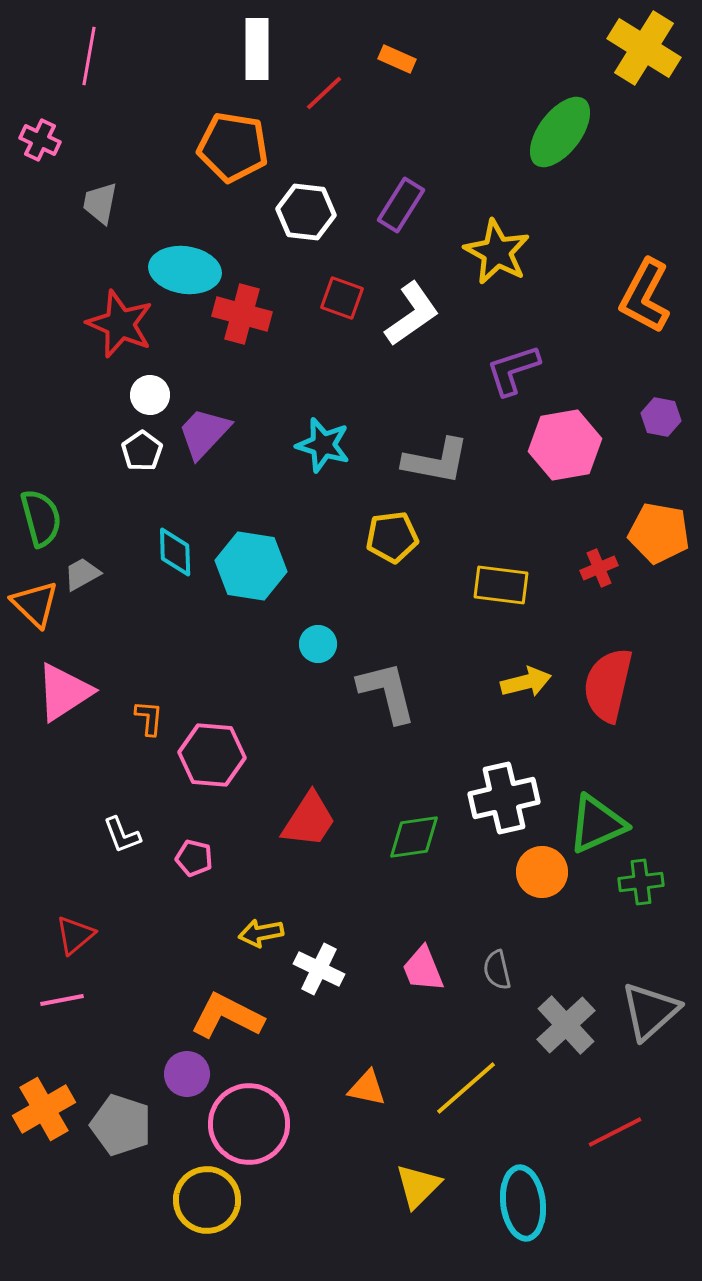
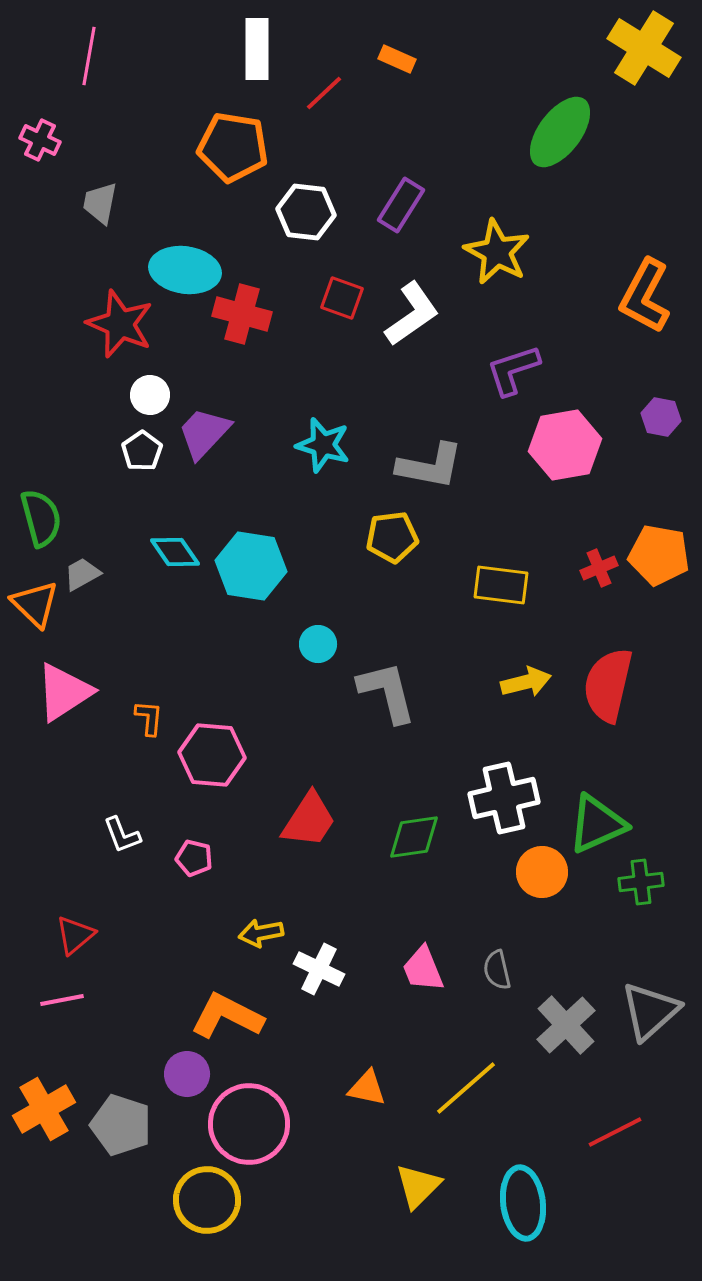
gray L-shape at (436, 461): moved 6 px left, 5 px down
orange pentagon at (659, 533): moved 22 px down
cyan diamond at (175, 552): rotated 33 degrees counterclockwise
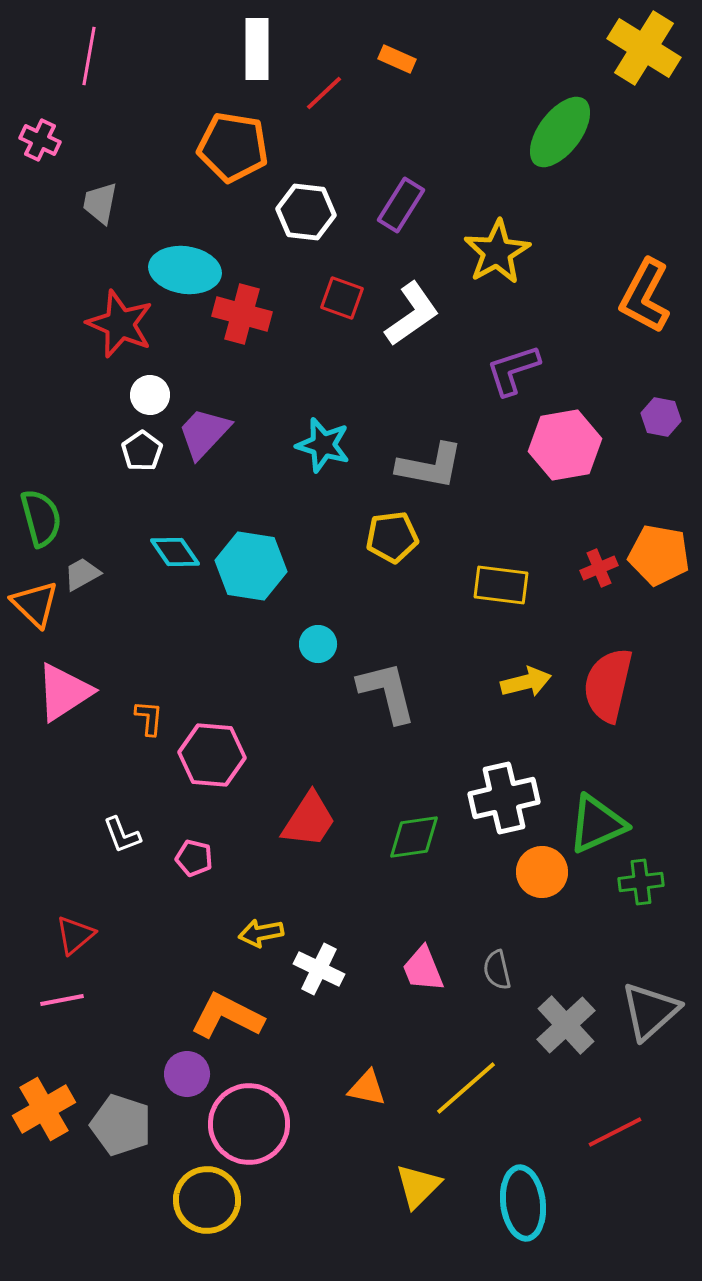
yellow star at (497, 252): rotated 14 degrees clockwise
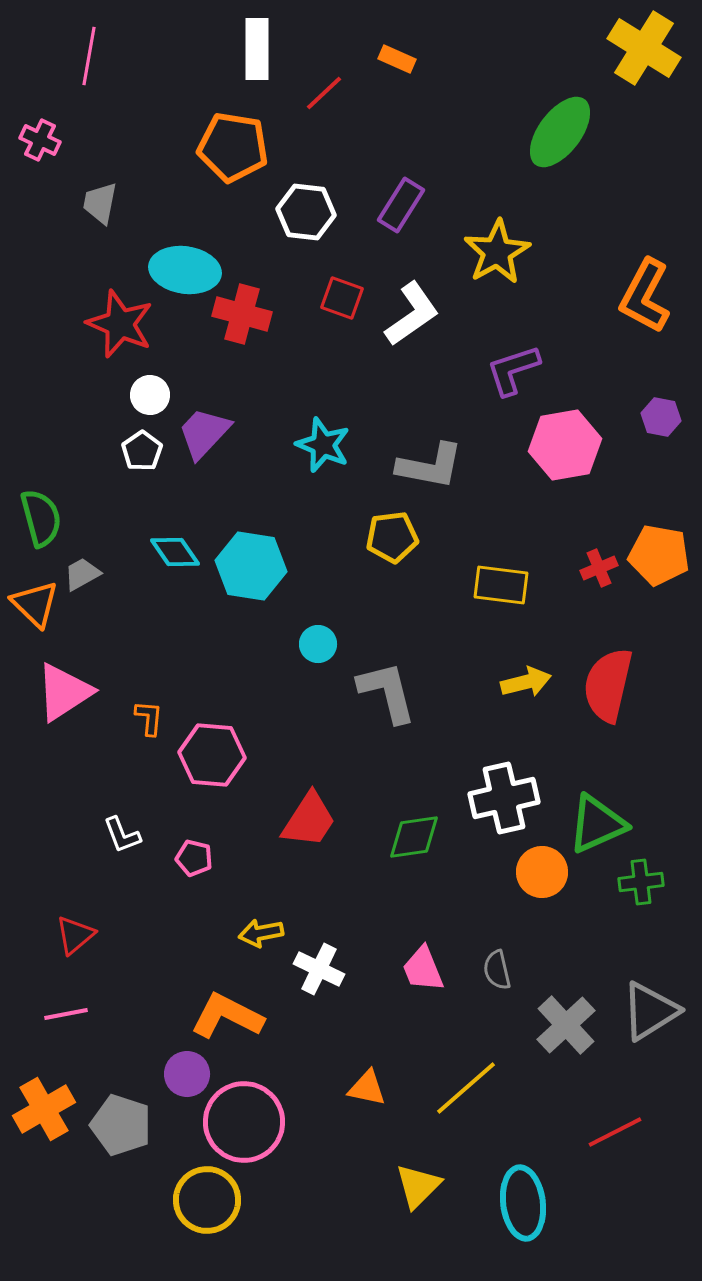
cyan star at (323, 445): rotated 6 degrees clockwise
pink line at (62, 1000): moved 4 px right, 14 px down
gray triangle at (650, 1011): rotated 10 degrees clockwise
pink circle at (249, 1124): moved 5 px left, 2 px up
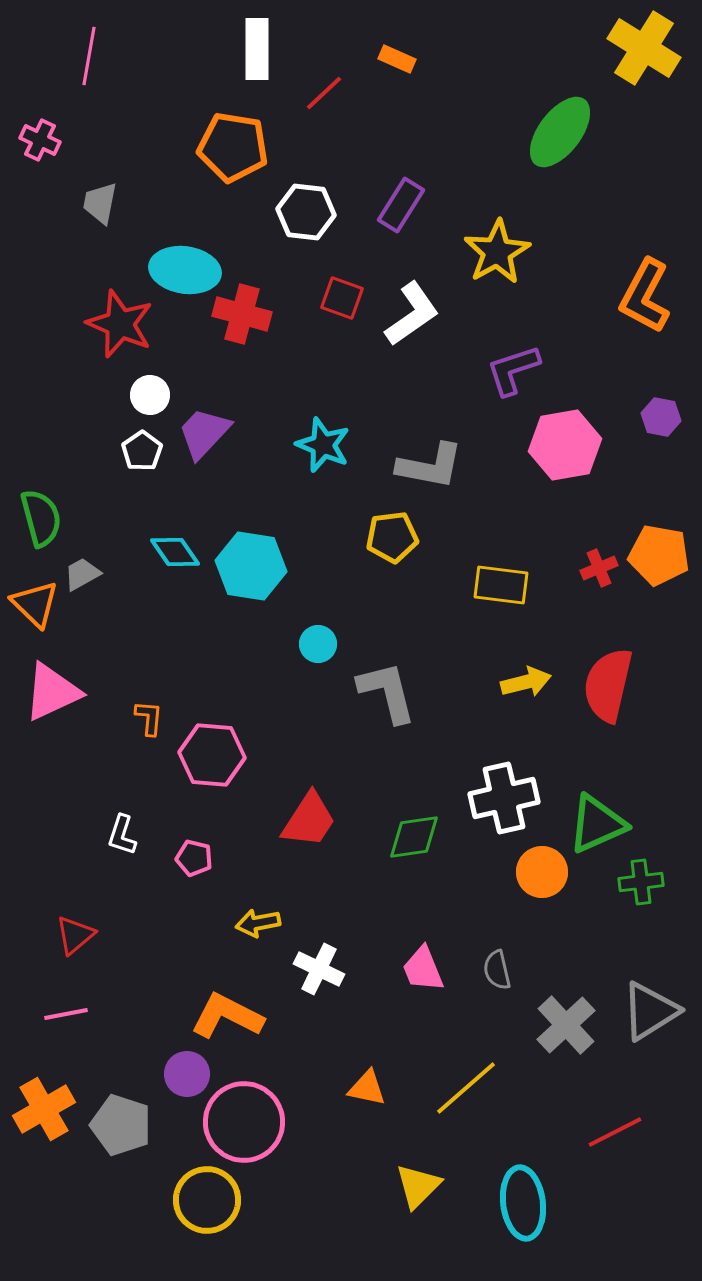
pink triangle at (64, 692): moved 12 px left; rotated 8 degrees clockwise
white L-shape at (122, 835): rotated 39 degrees clockwise
yellow arrow at (261, 933): moved 3 px left, 10 px up
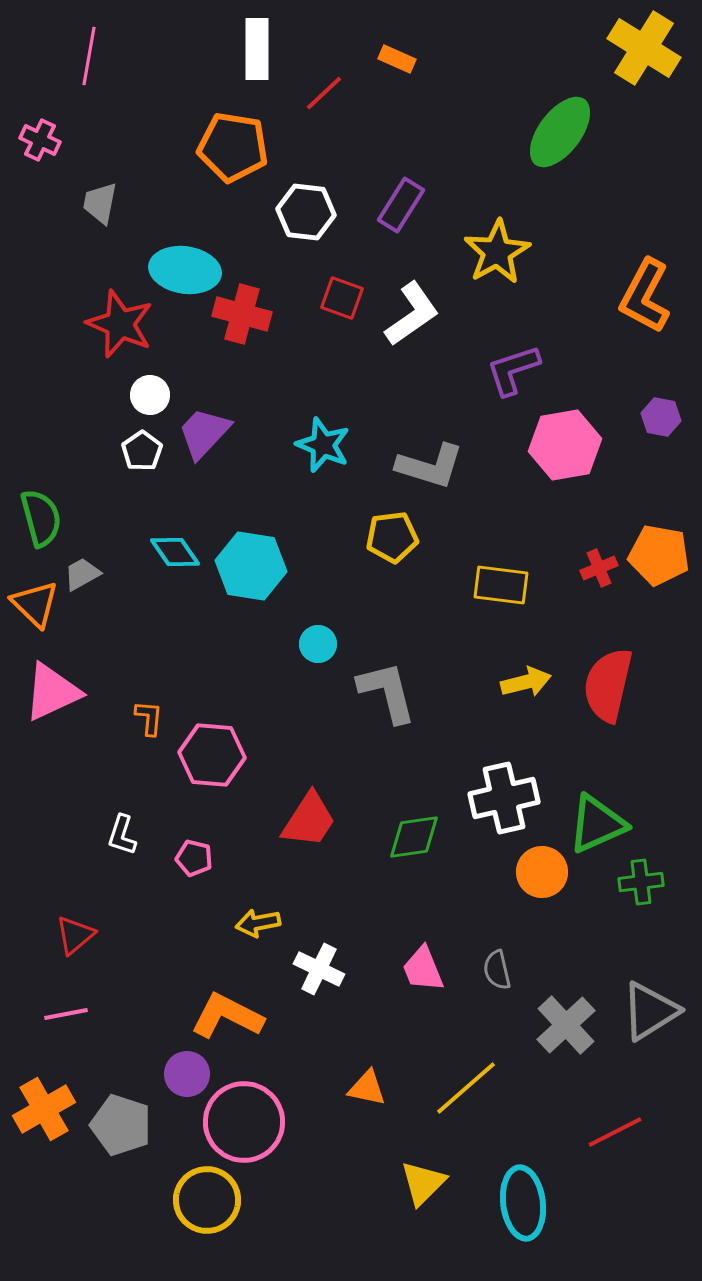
gray L-shape at (430, 466): rotated 6 degrees clockwise
yellow triangle at (418, 1186): moved 5 px right, 3 px up
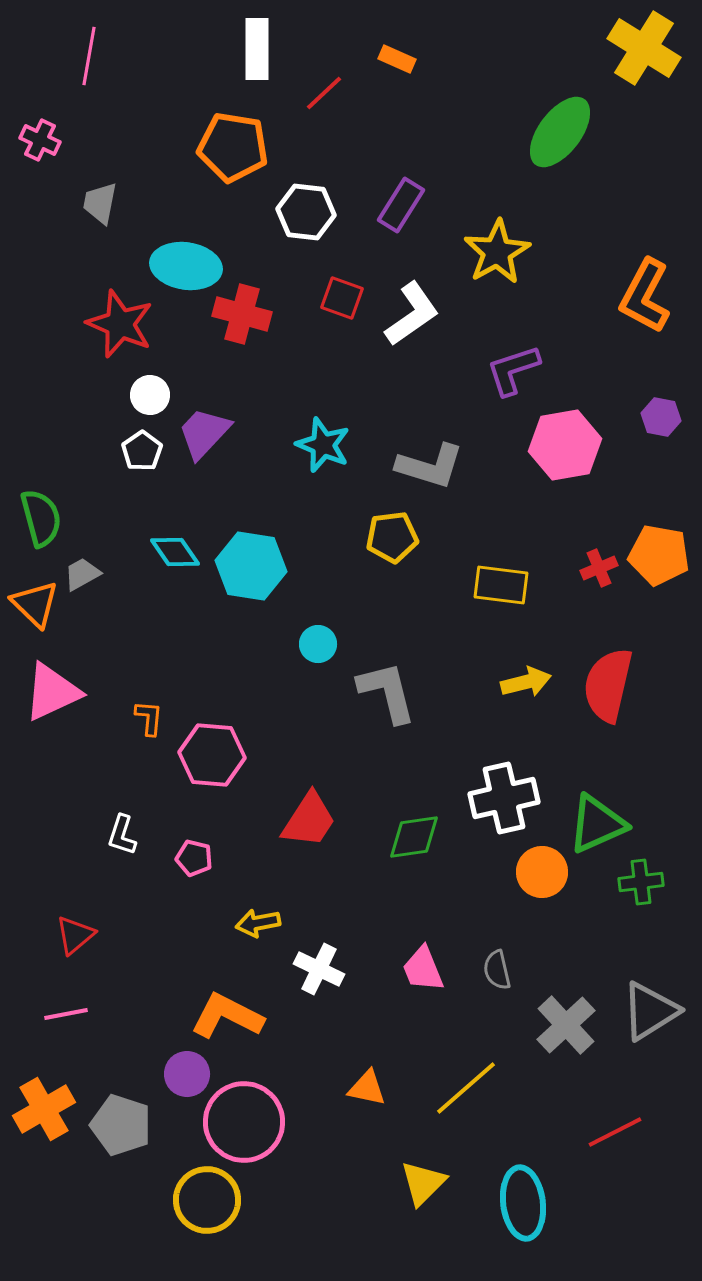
cyan ellipse at (185, 270): moved 1 px right, 4 px up
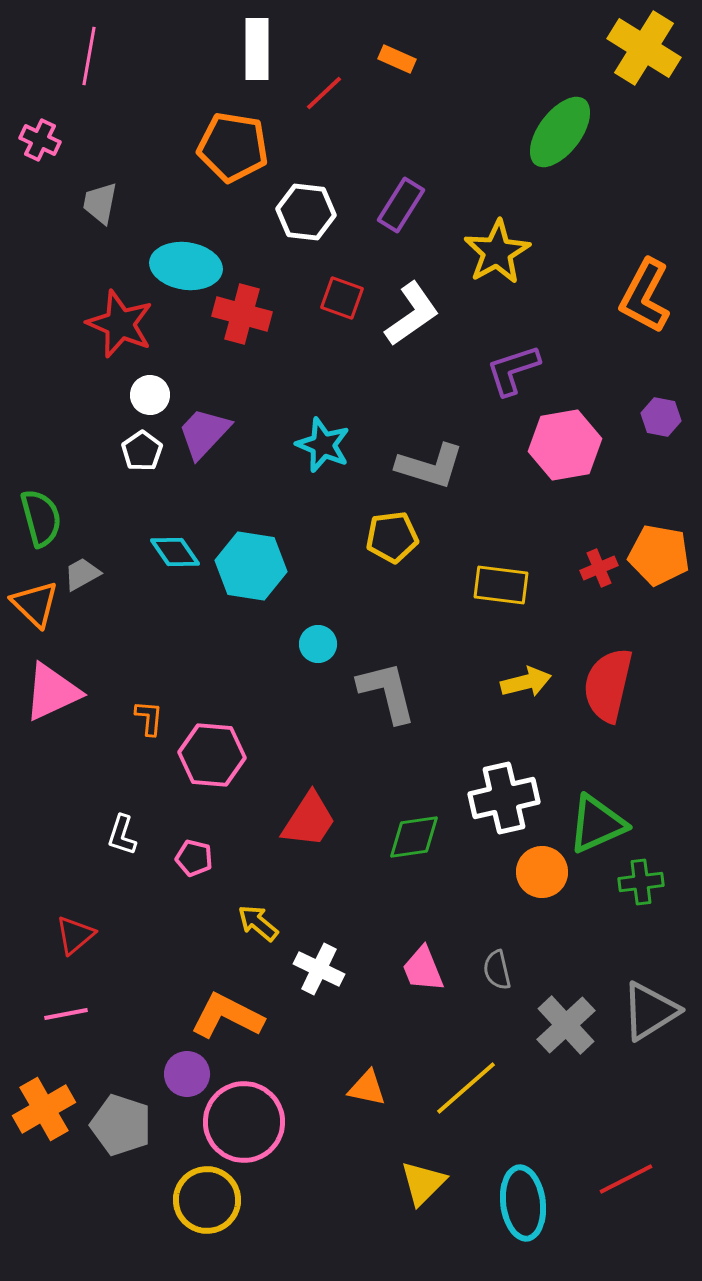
yellow arrow at (258, 923): rotated 51 degrees clockwise
red line at (615, 1132): moved 11 px right, 47 px down
